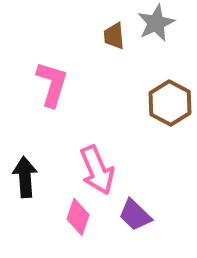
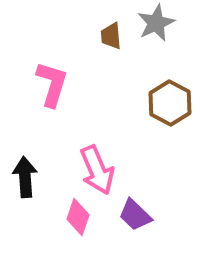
brown trapezoid: moved 3 px left
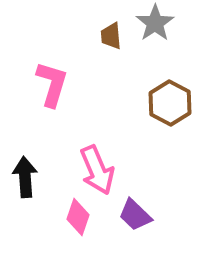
gray star: moved 1 px left; rotated 9 degrees counterclockwise
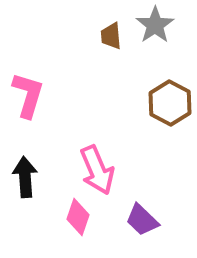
gray star: moved 2 px down
pink L-shape: moved 24 px left, 11 px down
purple trapezoid: moved 7 px right, 5 px down
